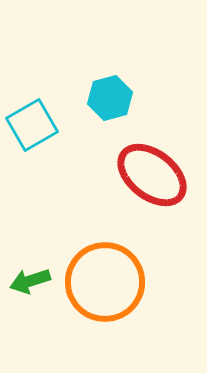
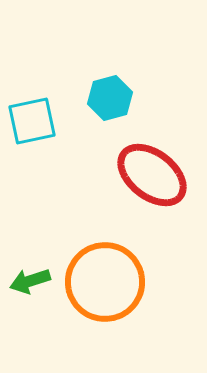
cyan square: moved 4 px up; rotated 18 degrees clockwise
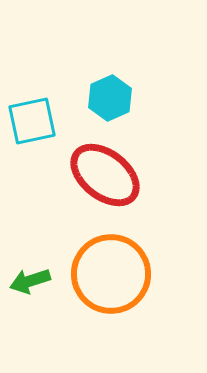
cyan hexagon: rotated 9 degrees counterclockwise
red ellipse: moved 47 px left
orange circle: moved 6 px right, 8 px up
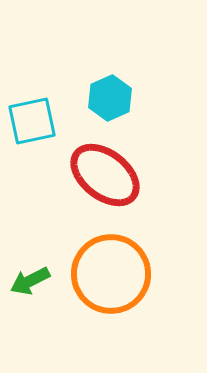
green arrow: rotated 9 degrees counterclockwise
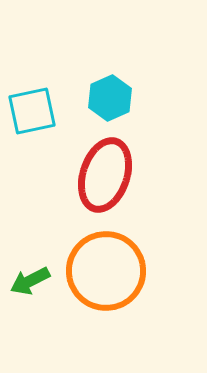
cyan square: moved 10 px up
red ellipse: rotated 70 degrees clockwise
orange circle: moved 5 px left, 3 px up
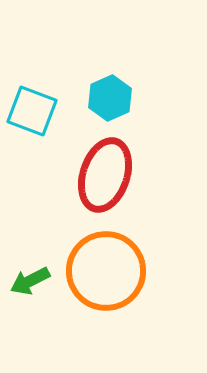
cyan square: rotated 33 degrees clockwise
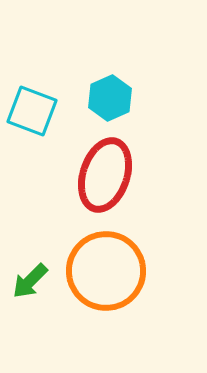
green arrow: rotated 18 degrees counterclockwise
